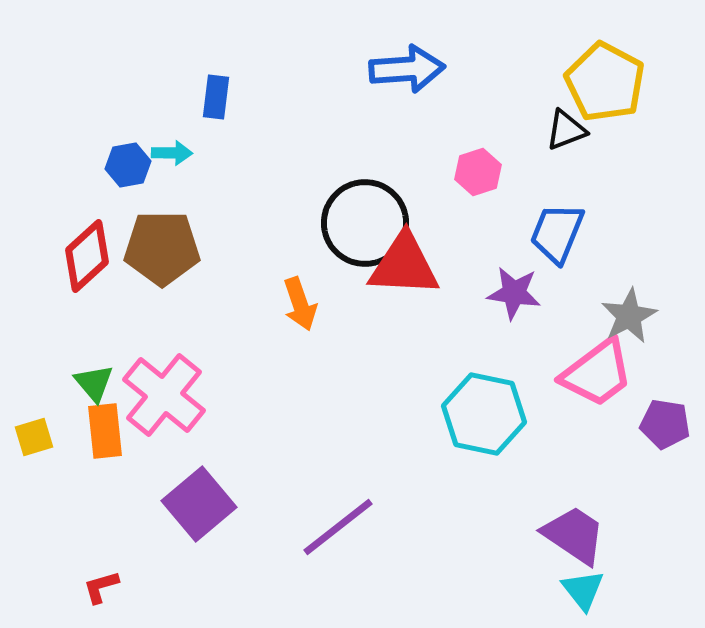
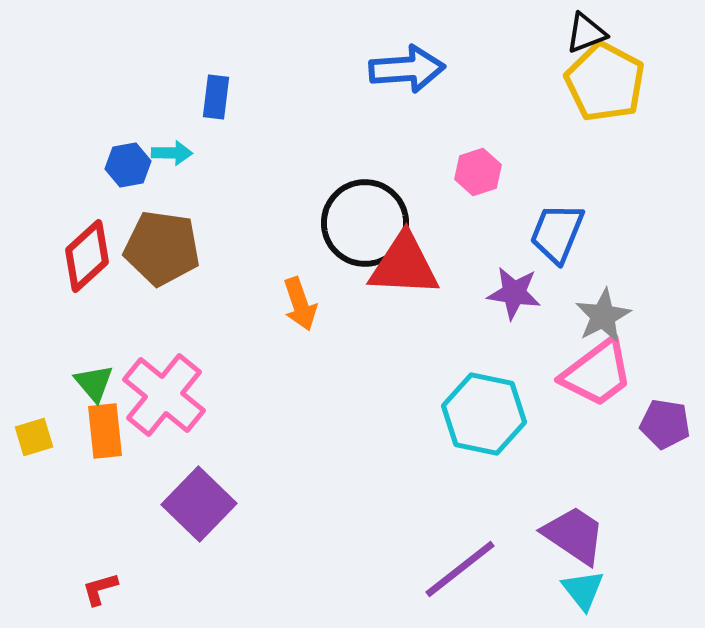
black triangle: moved 20 px right, 97 px up
brown pentagon: rotated 8 degrees clockwise
gray star: moved 26 px left
purple square: rotated 6 degrees counterclockwise
purple line: moved 122 px right, 42 px down
red L-shape: moved 1 px left, 2 px down
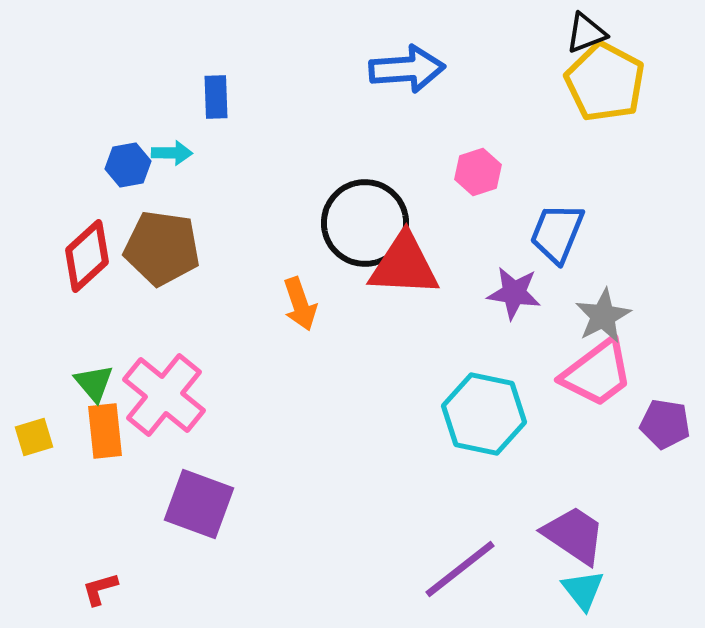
blue rectangle: rotated 9 degrees counterclockwise
purple square: rotated 24 degrees counterclockwise
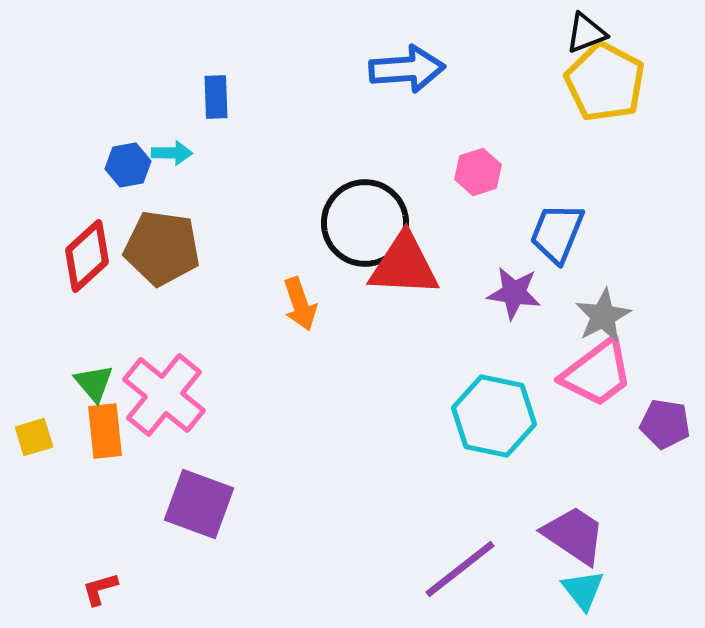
cyan hexagon: moved 10 px right, 2 px down
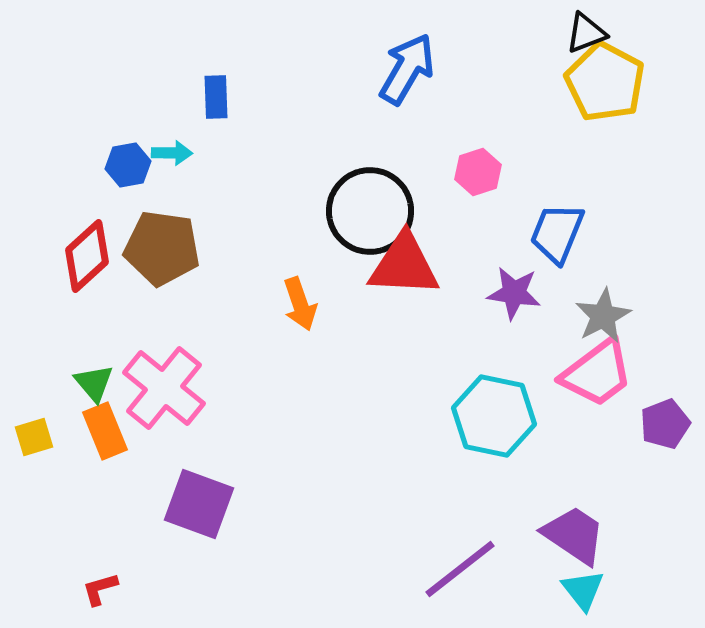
blue arrow: rotated 56 degrees counterclockwise
black circle: moved 5 px right, 12 px up
pink cross: moved 7 px up
purple pentagon: rotated 30 degrees counterclockwise
orange rectangle: rotated 16 degrees counterclockwise
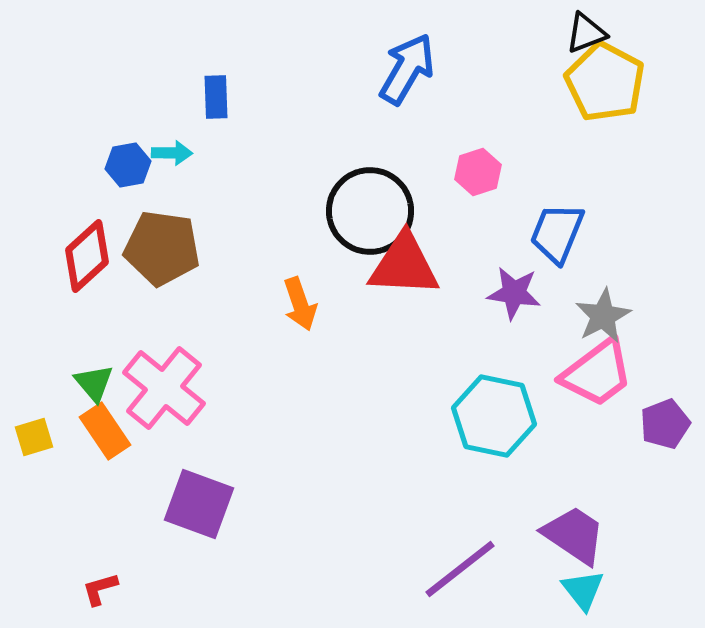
orange rectangle: rotated 12 degrees counterclockwise
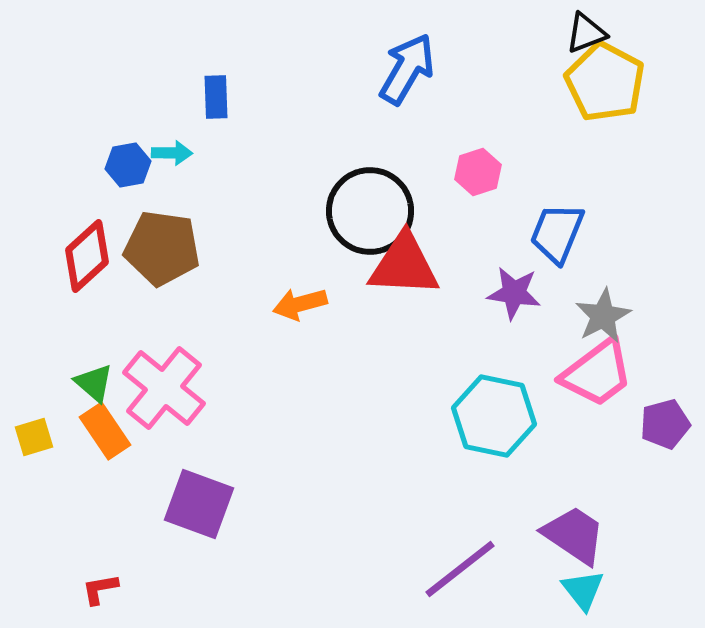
orange arrow: rotated 94 degrees clockwise
green triangle: rotated 9 degrees counterclockwise
purple pentagon: rotated 6 degrees clockwise
red L-shape: rotated 6 degrees clockwise
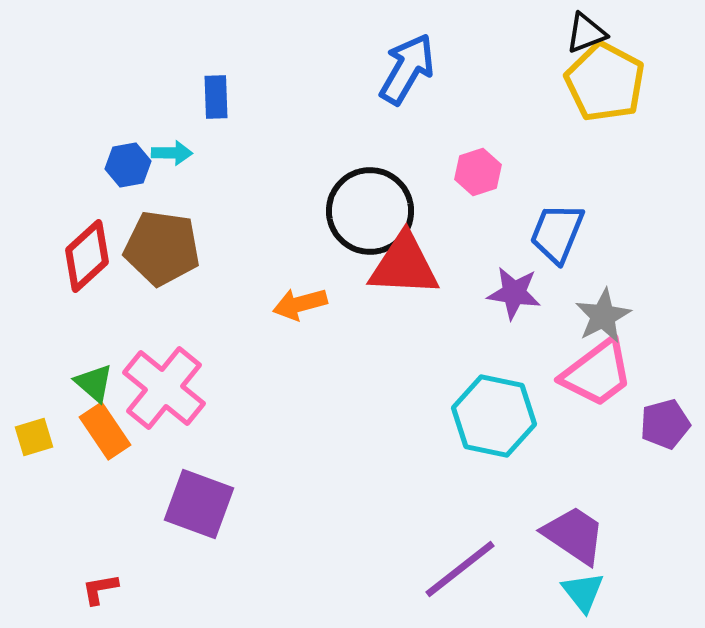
cyan triangle: moved 2 px down
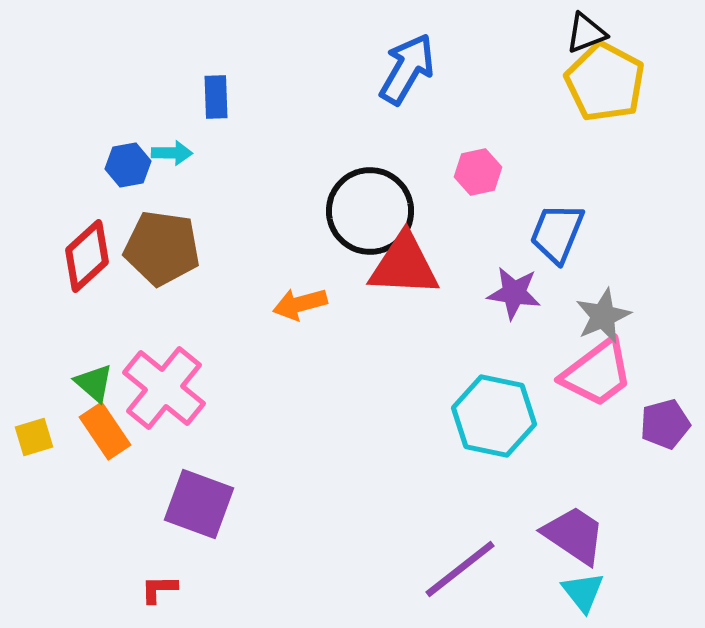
pink hexagon: rotated 6 degrees clockwise
gray star: rotated 4 degrees clockwise
red L-shape: moved 59 px right; rotated 9 degrees clockwise
